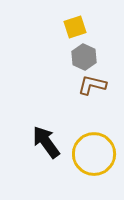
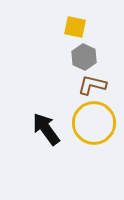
yellow square: rotated 30 degrees clockwise
black arrow: moved 13 px up
yellow circle: moved 31 px up
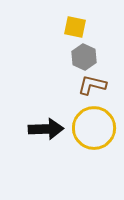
yellow circle: moved 5 px down
black arrow: rotated 124 degrees clockwise
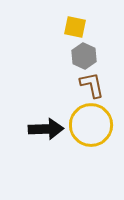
gray hexagon: moved 1 px up
brown L-shape: rotated 64 degrees clockwise
yellow circle: moved 3 px left, 3 px up
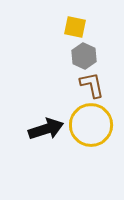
black arrow: rotated 16 degrees counterclockwise
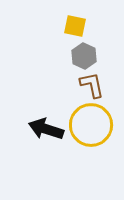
yellow square: moved 1 px up
black arrow: rotated 144 degrees counterclockwise
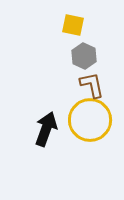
yellow square: moved 2 px left, 1 px up
yellow circle: moved 1 px left, 5 px up
black arrow: rotated 92 degrees clockwise
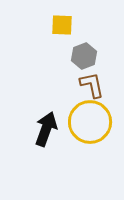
yellow square: moved 11 px left; rotated 10 degrees counterclockwise
gray hexagon: rotated 15 degrees clockwise
yellow circle: moved 2 px down
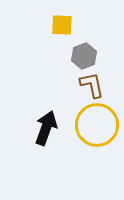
yellow circle: moved 7 px right, 3 px down
black arrow: moved 1 px up
